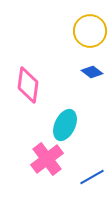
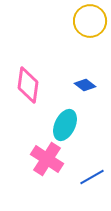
yellow circle: moved 10 px up
blue diamond: moved 7 px left, 13 px down
pink cross: rotated 20 degrees counterclockwise
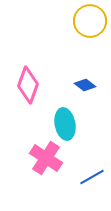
pink diamond: rotated 12 degrees clockwise
cyan ellipse: moved 1 px up; rotated 36 degrees counterclockwise
pink cross: moved 1 px left, 1 px up
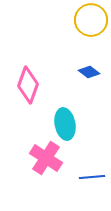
yellow circle: moved 1 px right, 1 px up
blue diamond: moved 4 px right, 13 px up
blue line: rotated 25 degrees clockwise
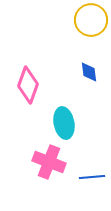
blue diamond: rotated 45 degrees clockwise
cyan ellipse: moved 1 px left, 1 px up
pink cross: moved 3 px right, 4 px down; rotated 12 degrees counterclockwise
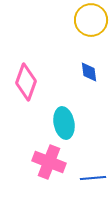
pink diamond: moved 2 px left, 3 px up
blue line: moved 1 px right, 1 px down
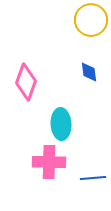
cyan ellipse: moved 3 px left, 1 px down; rotated 8 degrees clockwise
pink cross: rotated 20 degrees counterclockwise
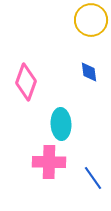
blue line: rotated 60 degrees clockwise
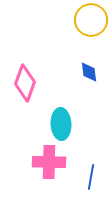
pink diamond: moved 1 px left, 1 px down
blue line: moved 2 px left, 1 px up; rotated 45 degrees clockwise
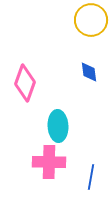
cyan ellipse: moved 3 px left, 2 px down
